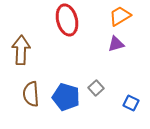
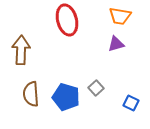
orange trapezoid: rotated 140 degrees counterclockwise
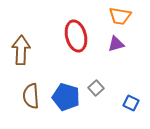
red ellipse: moved 9 px right, 16 px down
brown semicircle: moved 2 px down
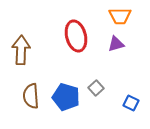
orange trapezoid: rotated 10 degrees counterclockwise
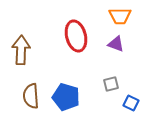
purple triangle: rotated 36 degrees clockwise
gray square: moved 15 px right, 4 px up; rotated 28 degrees clockwise
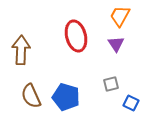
orange trapezoid: rotated 120 degrees clockwise
purple triangle: rotated 36 degrees clockwise
brown semicircle: rotated 20 degrees counterclockwise
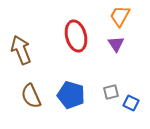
brown arrow: rotated 24 degrees counterclockwise
gray square: moved 8 px down
blue pentagon: moved 5 px right, 2 px up
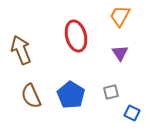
purple triangle: moved 4 px right, 9 px down
blue pentagon: rotated 16 degrees clockwise
blue square: moved 1 px right, 10 px down
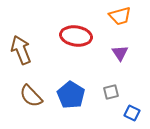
orange trapezoid: rotated 135 degrees counterclockwise
red ellipse: rotated 68 degrees counterclockwise
brown semicircle: rotated 20 degrees counterclockwise
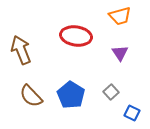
gray square: rotated 28 degrees counterclockwise
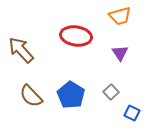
brown arrow: rotated 20 degrees counterclockwise
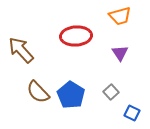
red ellipse: rotated 12 degrees counterclockwise
brown semicircle: moved 7 px right, 4 px up
